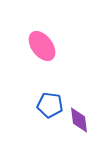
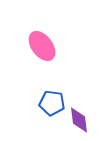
blue pentagon: moved 2 px right, 2 px up
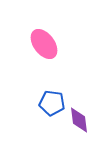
pink ellipse: moved 2 px right, 2 px up
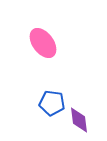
pink ellipse: moved 1 px left, 1 px up
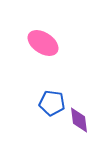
pink ellipse: rotated 20 degrees counterclockwise
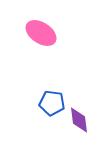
pink ellipse: moved 2 px left, 10 px up
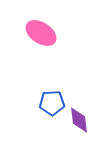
blue pentagon: rotated 10 degrees counterclockwise
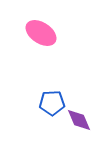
purple diamond: rotated 16 degrees counterclockwise
